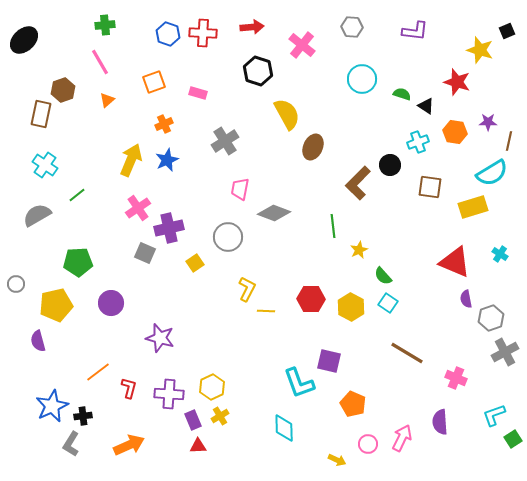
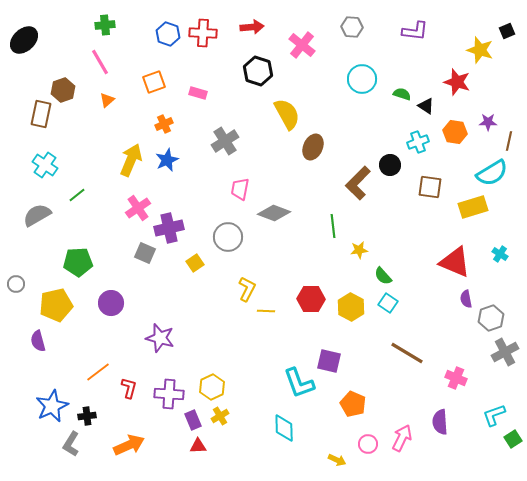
yellow star at (359, 250): rotated 18 degrees clockwise
black cross at (83, 416): moved 4 px right
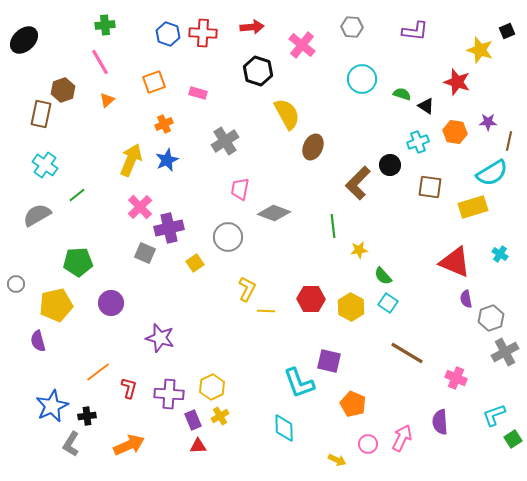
pink cross at (138, 208): moved 2 px right, 1 px up; rotated 10 degrees counterclockwise
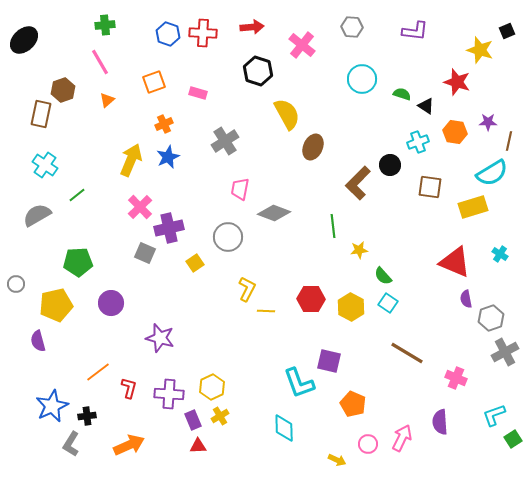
blue star at (167, 160): moved 1 px right, 3 px up
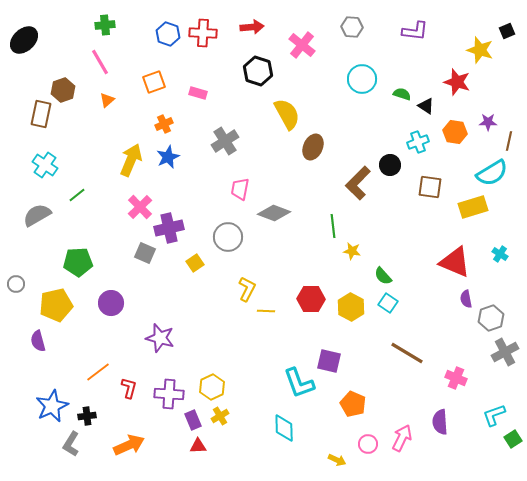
yellow star at (359, 250): moved 7 px left, 1 px down; rotated 18 degrees clockwise
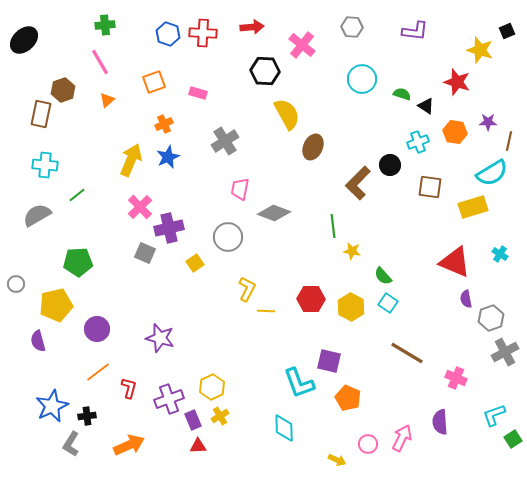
black hexagon at (258, 71): moved 7 px right; rotated 16 degrees counterclockwise
cyan cross at (45, 165): rotated 30 degrees counterclockwise
purple circle at (111, 303): moved 14 px left, 26 px down
purple cross at (169, 394): moved 5 px down; rotated 24 degrees counterclockwise
orange pentagon at (353, 404): moved 5 px left, 6 px up
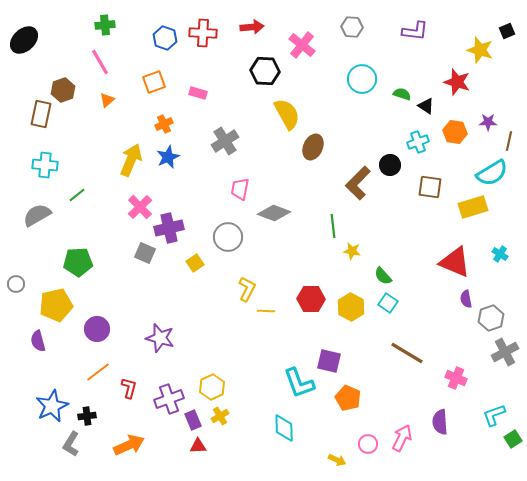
blue hexagon at (168, 34): moved 3 px left, 4 px down
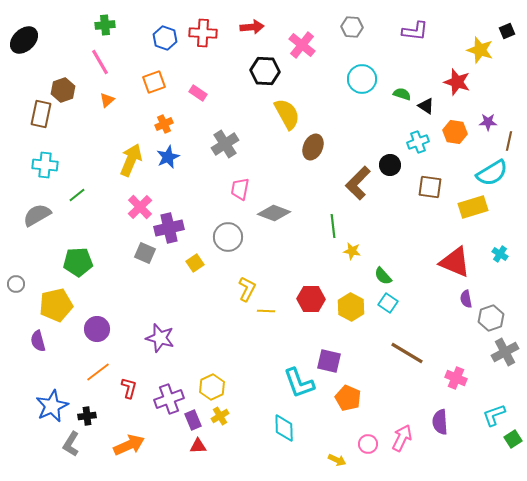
pink rectangle at (198, 93): rotated 18 degrees clockwise
gray cross at (225, 141): moved 3 px down
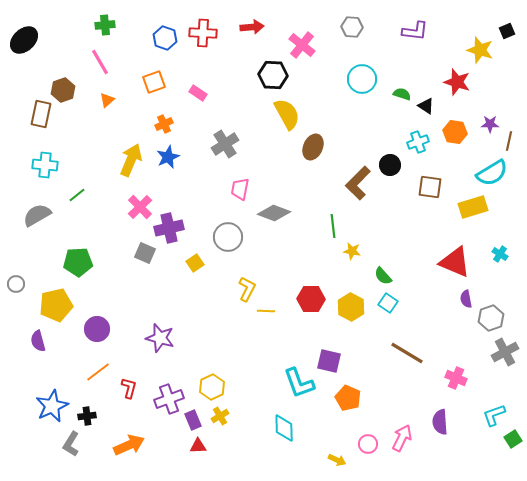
black hexagon at (265, 71): moved 8 px right, 4 px down
purple star at (488, 122): moved 2 px right, 2 px down
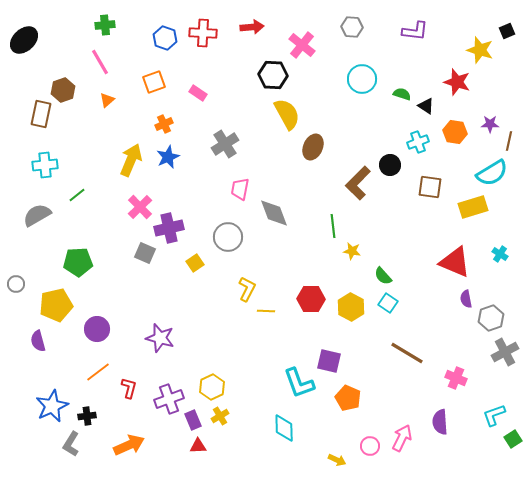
cyan cross at (45, 165): rotated 10 degrees counterclockwise
gray diamond at (274, 213): rotated 48 degrees clockwise
pink circle at (368, 444): moved 2 px right, 2 px down
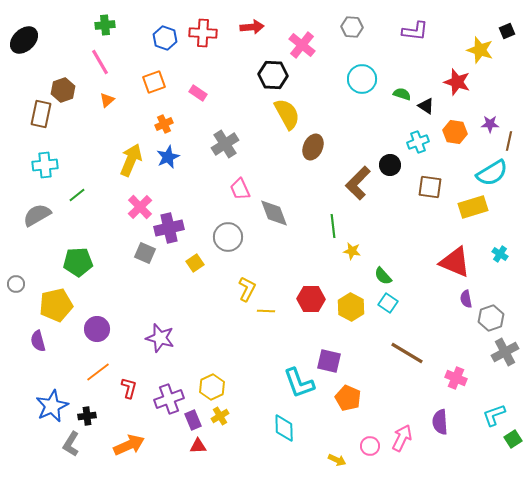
pink trapezoid at (240, 189): rotated 35 degrees counterclockwise
